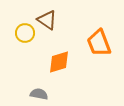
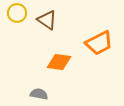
yellow circle: moved 8 px left, 20 px up
orange trapezoid: rotated 96 degrees counterclockwise
orange diamond: rotated 25 degrees clockwise
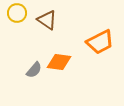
orange trapezoid: moved 1 px right, 1 px up
gray semicircle: moved 5 px left, 24 px up; rotated 120 degrees clockwise
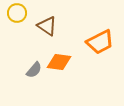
brown triangle: moved 6 px down
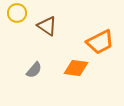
orange diamond: moved 17 px right, 6 px down
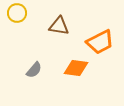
brown triangle: moved 12 px right; rotated 25 degrees counterclockwise
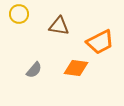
yellow circle: moved 2 px right, 1 px down
